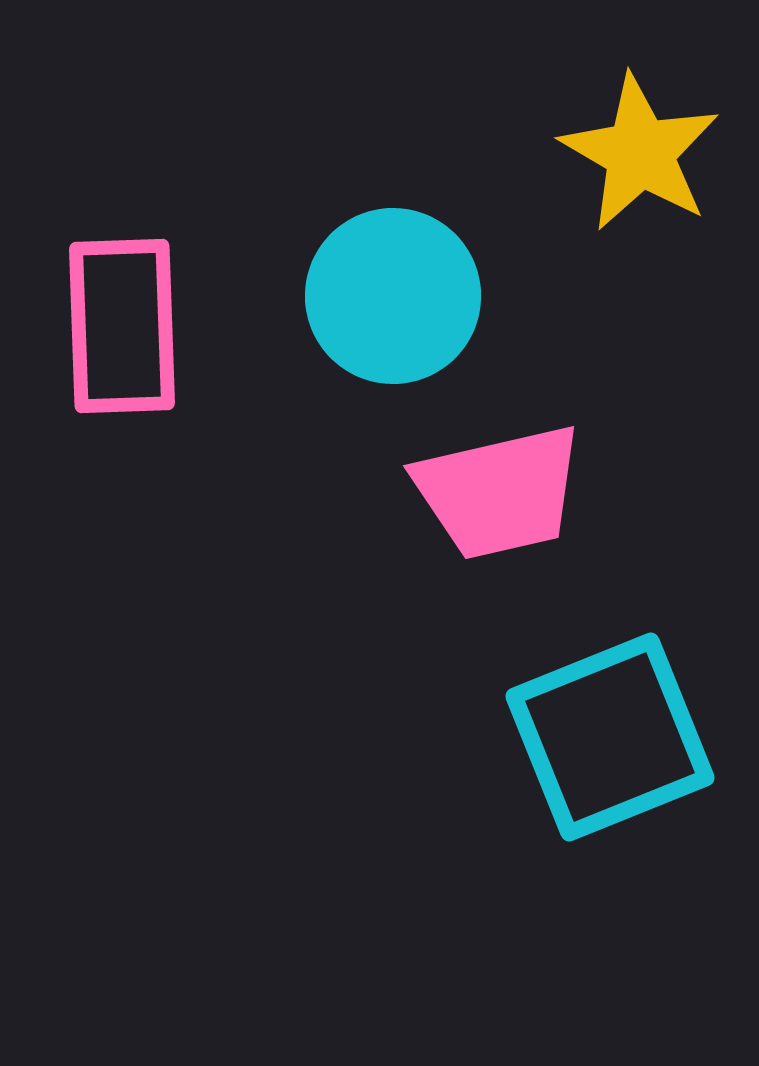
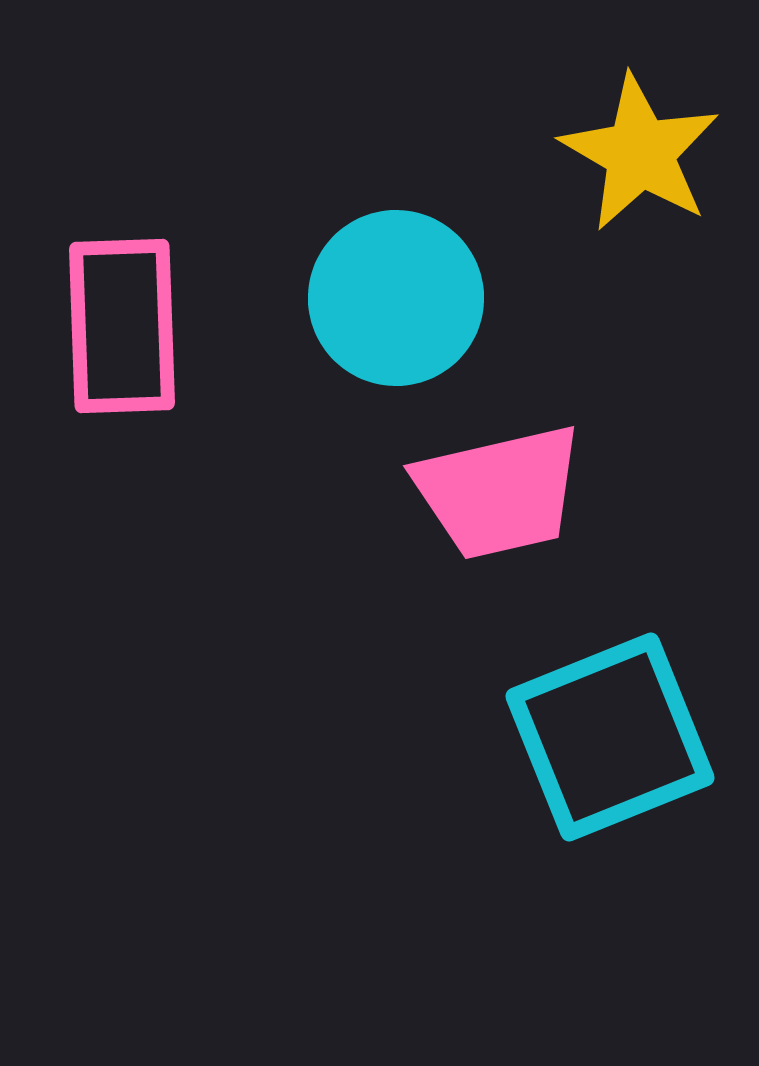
cyan circle: moved 3 px right, 2 px down
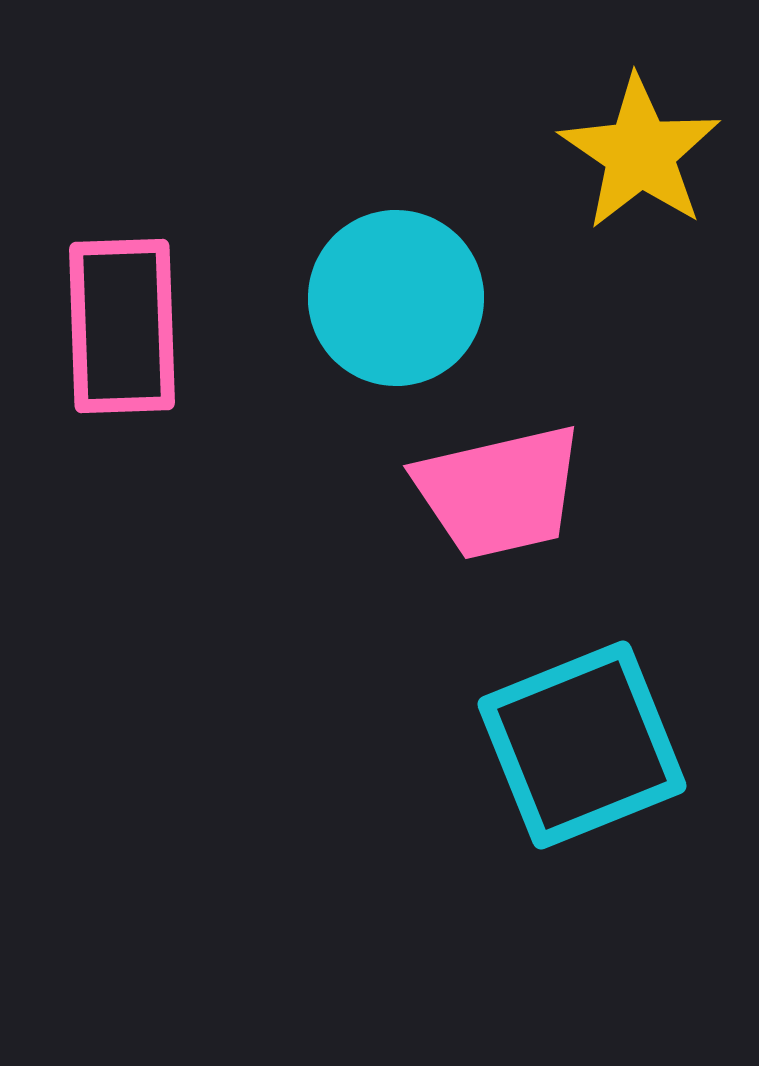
yellow star: rotated 4 degrees clockwise
cyan square: moved 28 px left, 8 px down
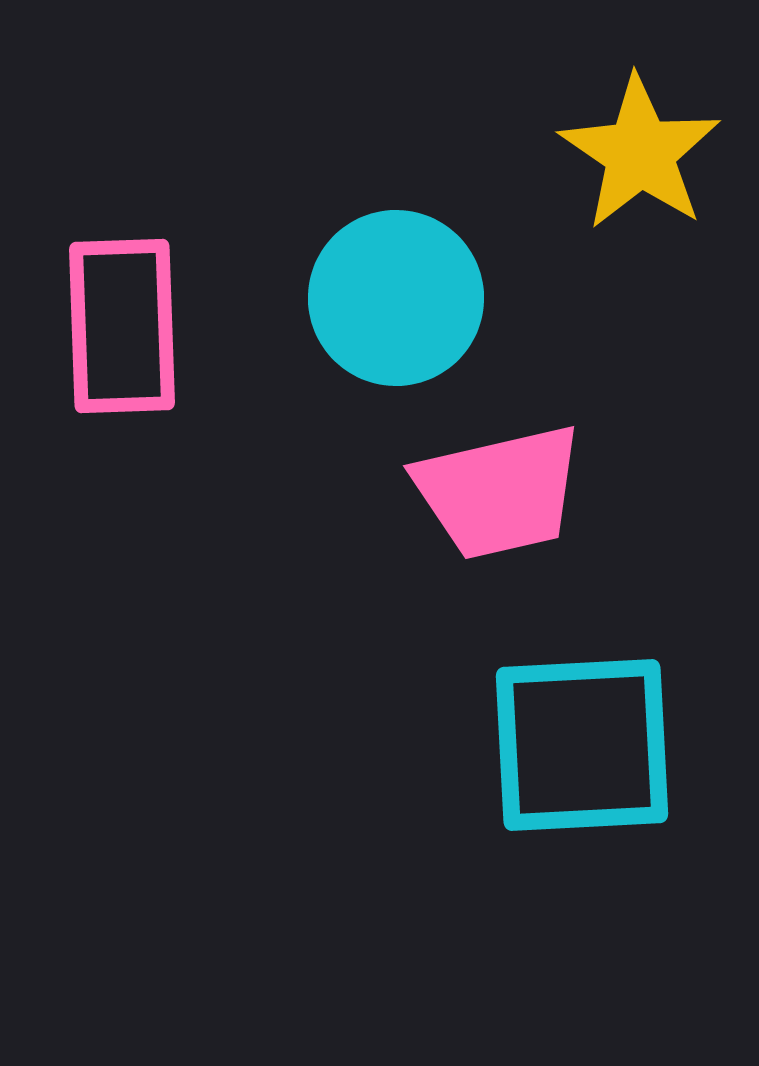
cyan square: rotated 19 degrees clockwise
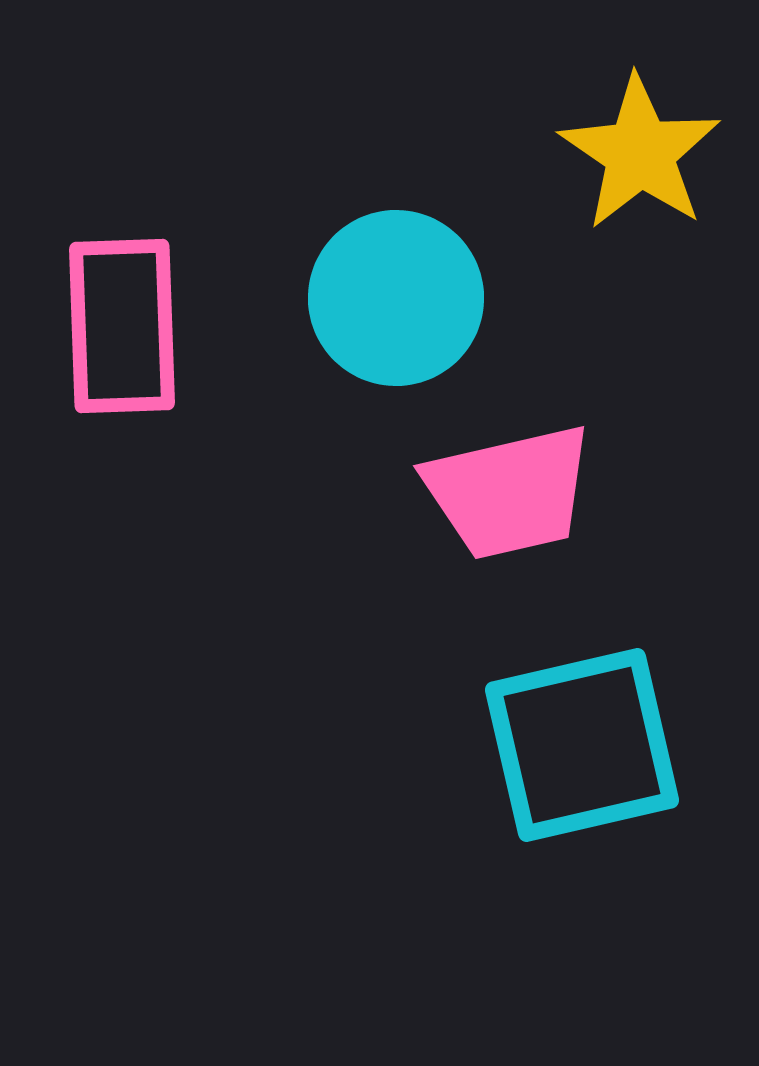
pink trapezoid: moved 10 px right
cyan square: rotated 10 degrees counterclockwise
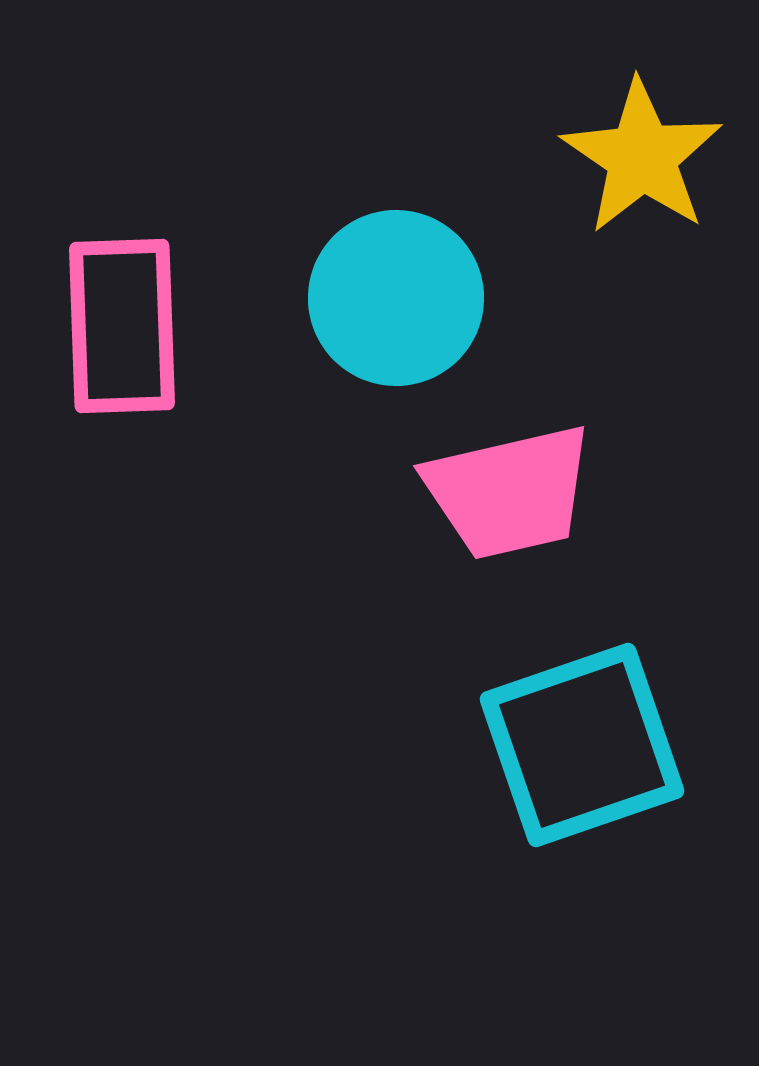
yellow star: moved 2 px right, 4 px down
cyan square: rotated 6 degrees counterclockwise
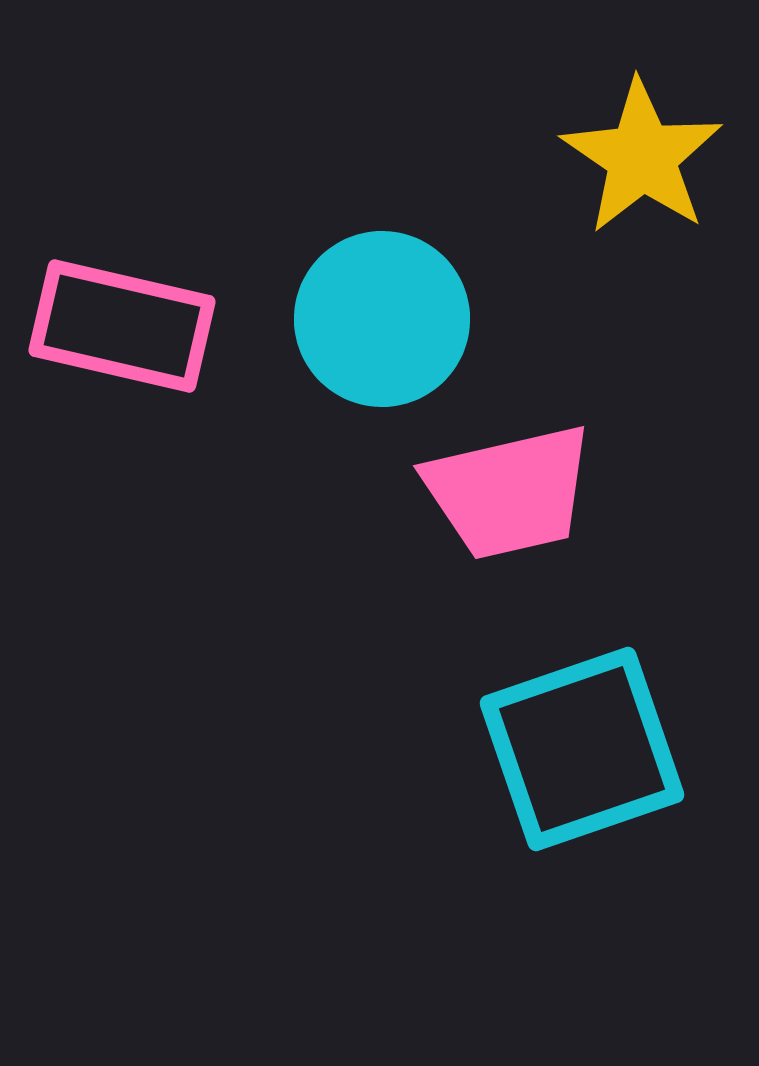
cyan circle: moved 14 px left, 21 px down
pink rectangle: rotated 75 degrees counterclockwise
cyan square: moved 4 px down
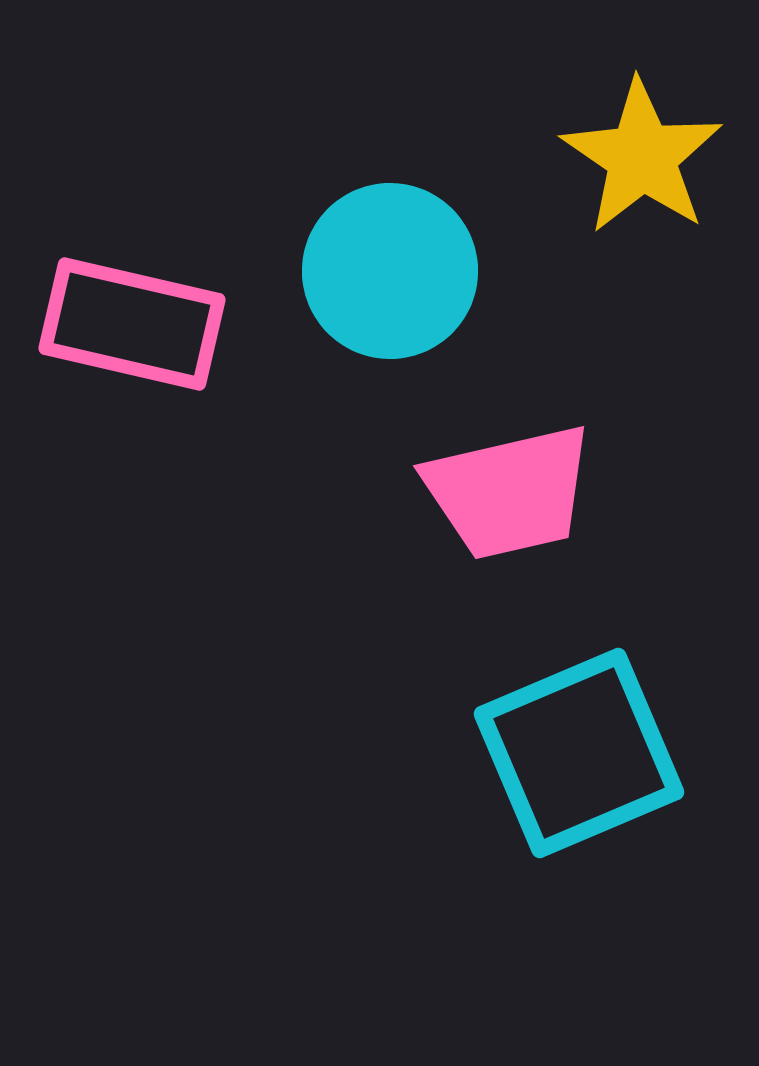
cyan circle: moved 8 px right, 48 px up
pink rectangle: moved 10 px right, 2 px up
cyan square: moved 3 px left, 4 px down; rotated 4 degrees counterclockwise
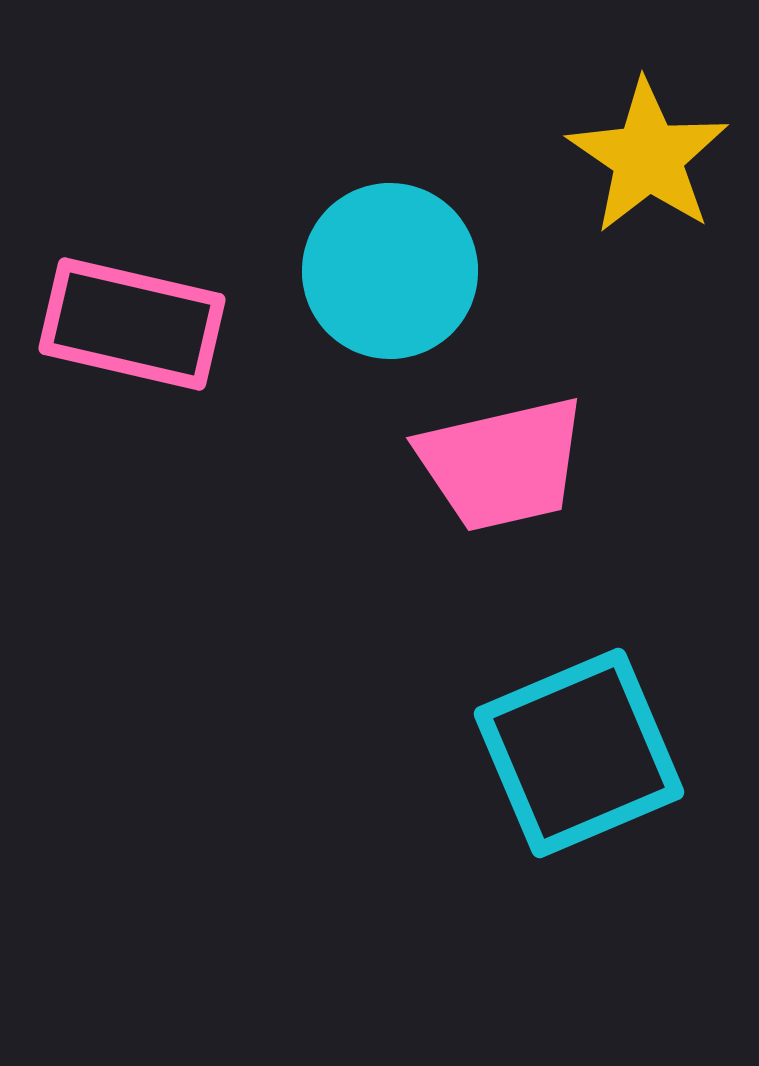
yellow star: moved 6 px right
pink trapezoid: moved 7 px left, 28 px up
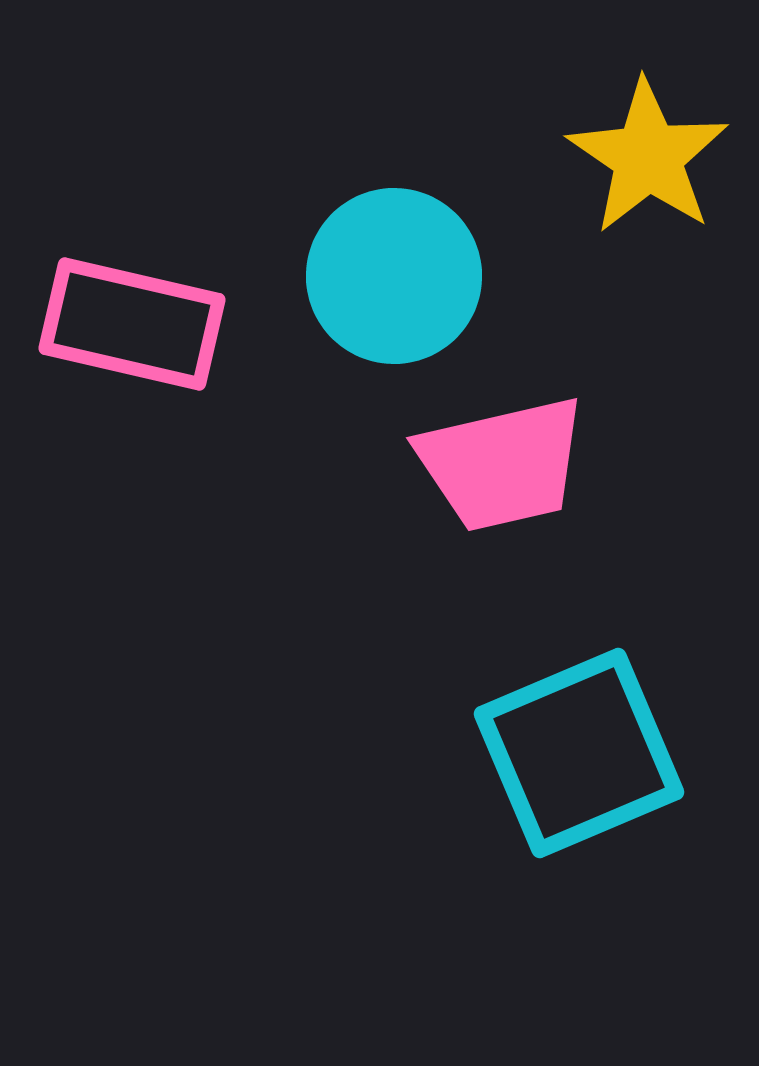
cyan circle: moved 4 px right, 5 px down
